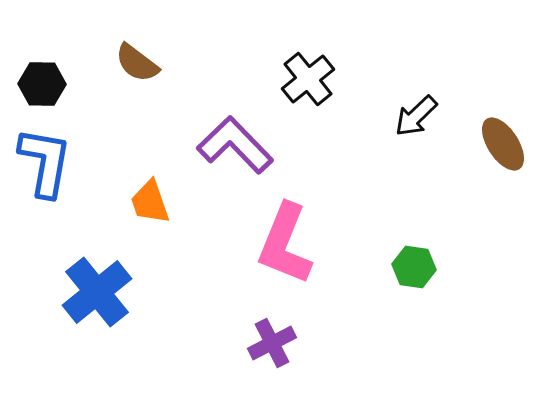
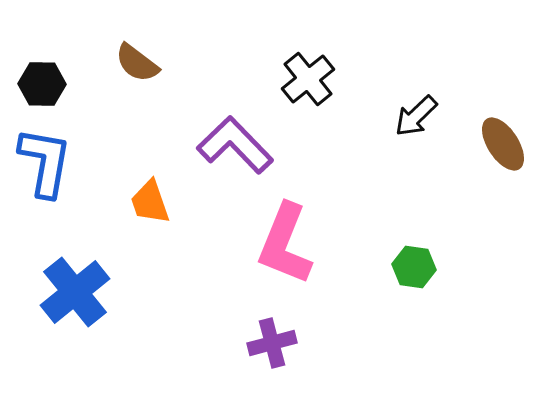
blue cross: moved 22 px left
purple cross: rotated 12 degrees clockwise
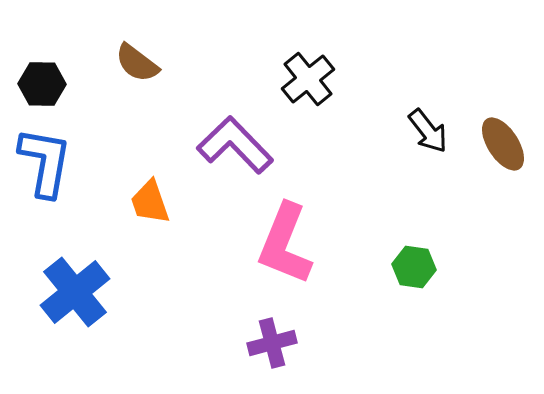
black arrow: moved 12 px right, 15 px down; rotated 84 degrees counterclockwise
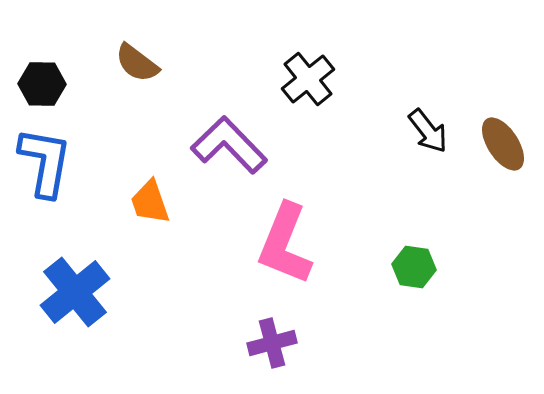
purple L-shape: moved 6 px left
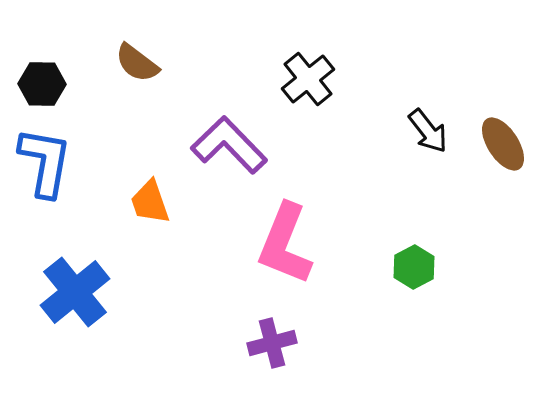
green hexagon: rotated 24 degrees clockwise
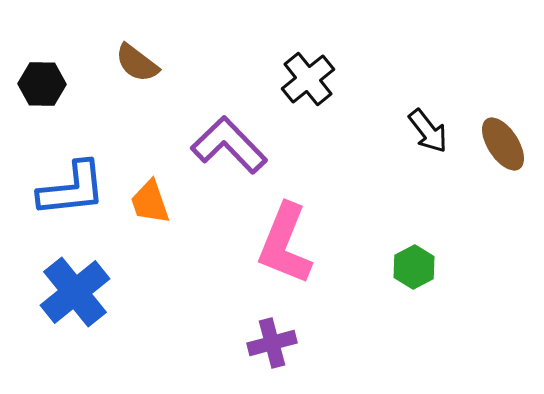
blue L-shape: moved 27 px right, 27 px down; rotated 74 degrees clockwise
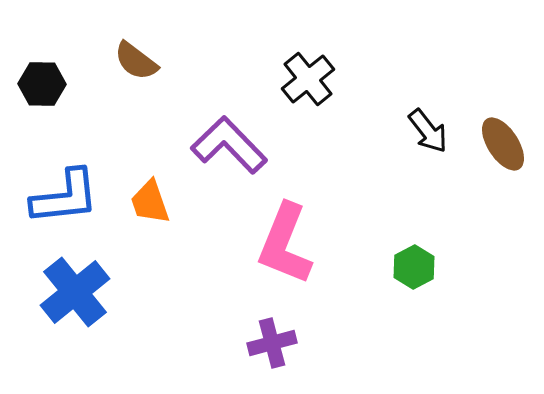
brown semicircle: moved 1 px left, 2 px up
blue L-shape: moved 7 px left, 8 px down
